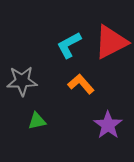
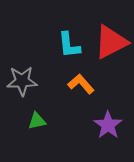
cyan L-shape: rotated 68 degrees counterclockwise
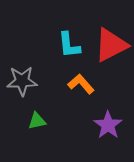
red triangle: moved 3 px down
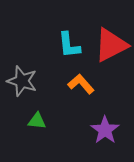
gray star: rotated 20 degrees clockwise
green triangle: rotated 18 degrees clockwise
purple star: moved 3 px left, 5 px down
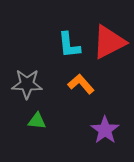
red triangle: moved 2 px left, 3 px up
gray star: moved 5 px right, 3 px down; rotated 16 degrees counterclockwise
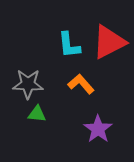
gray star: moved 1 px right
green triangle: moved 7 px up
purple star: moved 7 px left, 1 px up
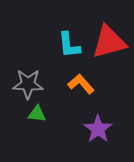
red triangle: rotated 12 degrees clockwise
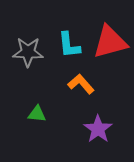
red triangle: moved 1 px right
gray star: moved 32 px up
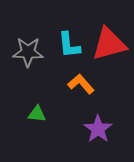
red triangle: moved 1 px left, 2 px down
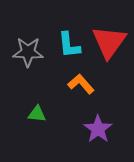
red triangle: moved 2 px up; rotated 39 degrees counterclockwise
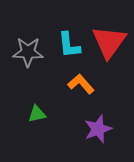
green triangle: rotated 18 degrees counterclockwise
purple star: rotated 16 degrees clockwise
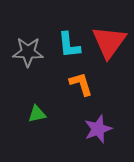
orange L-shape: rotated 24 degrees clockwise
